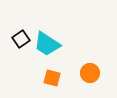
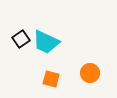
cyan trapezoid: moved 1 px left, 2 px up; rotated 8 degrees counterclockwise
orange square: moved 1 px left, 1 px down
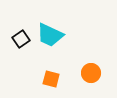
cyan trapezoid: moved 4 px right, 7 px up
orange circle: moved 1 px right
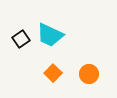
orange circle: moved 2 px left, 1 px down
orange square: moved 2 px right, 6 px up; rotated 30 degrees clockwise
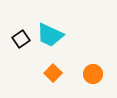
orange circle: moved 4 px right
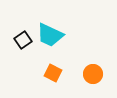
black square: moved 2 px right, 1 px down
orange square: rotated 18 degrees counterclockwise
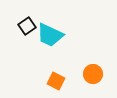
black square: moved 4 px right, 14 px up
orange square: moved 3 px right, 8 px down
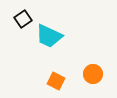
black square: moved 4 px left, 7 px up
cyan trapezoid: moved 1 px left, 1 px down
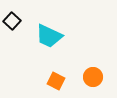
black square: moved 11 px left, 2 px down; rotated 12 degrees counterclockwise
orange circle: moved 3 px down
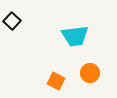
cyan trapezoid: moved 26 px right; rotated 32 degrees counterclockwise
orange circle: moved 3 px left, 4 px up
